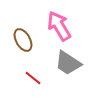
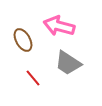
pink arrow: rotated 44 degrees counterclockwise
red line: rotated 12 degrees clockwise
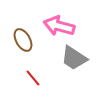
gray trapezoid: moved 6 px right, 5 px up
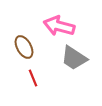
brown ellipse: moved 1 px right, 7 px down
red line: rotated 18 degrees clockwise
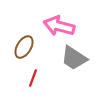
brown ellipse: rotated 60 degrees clockwise
red line: rotated 42 degrees clockwise
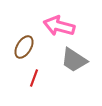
gray trapezoid: moved 2 px down
red line: moved 1 px right
